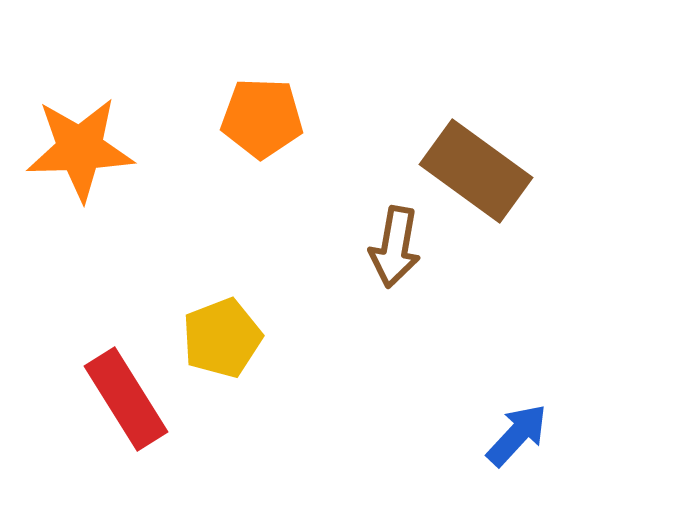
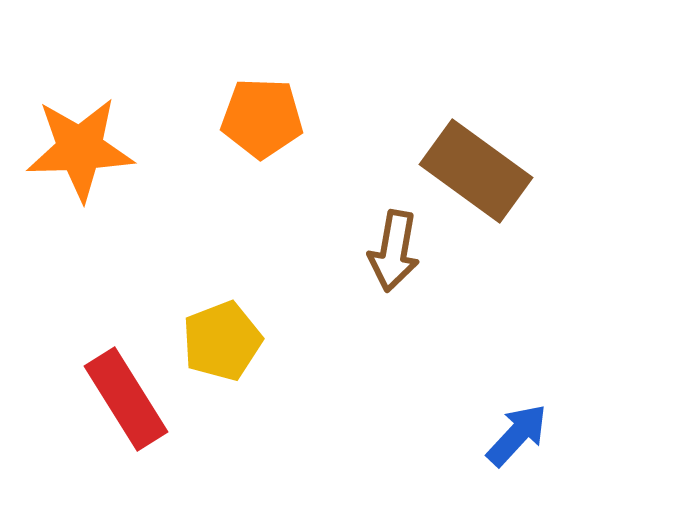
brown arrow: moved 1 px left, 4 px down
yellow pentagon: moved 3 px down
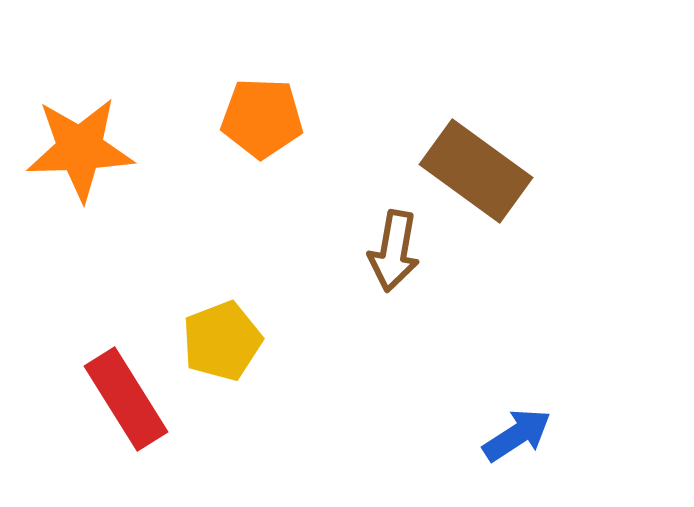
blue arrow: rotated 14 degrees clockwise
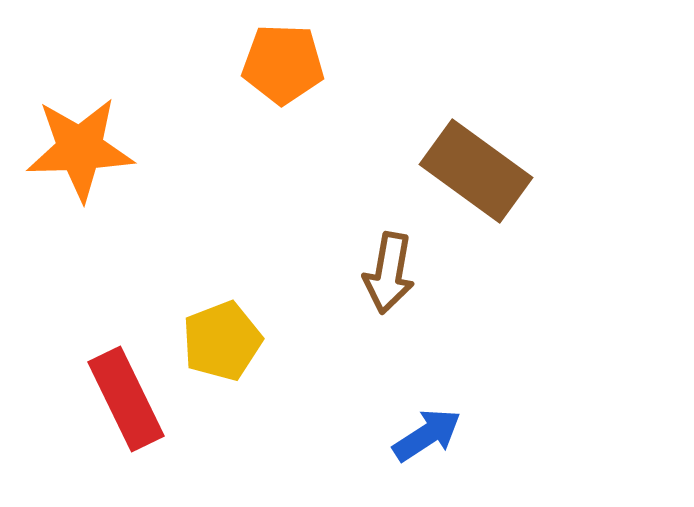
orange pentagon: moved 21 px right, 54 px up
brown arrow: moved 5 px left, 22 px down
red rectangle: rotated 6 degrees clockwise
blue arrow: moved 90 px left
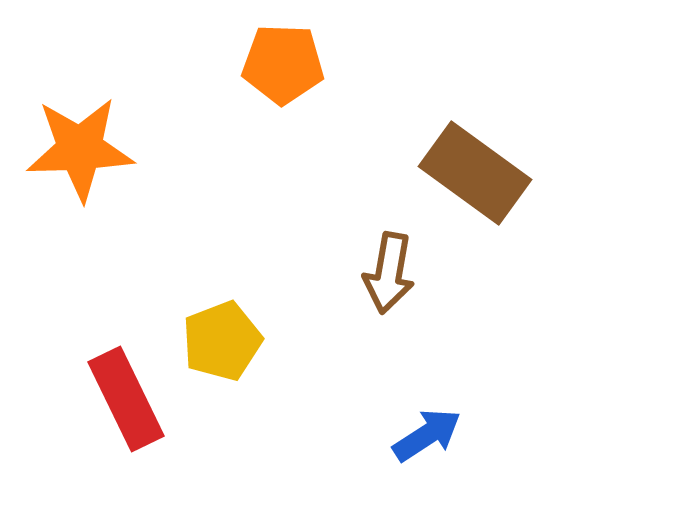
brown rectangle: moved 1 px left, 2 px down
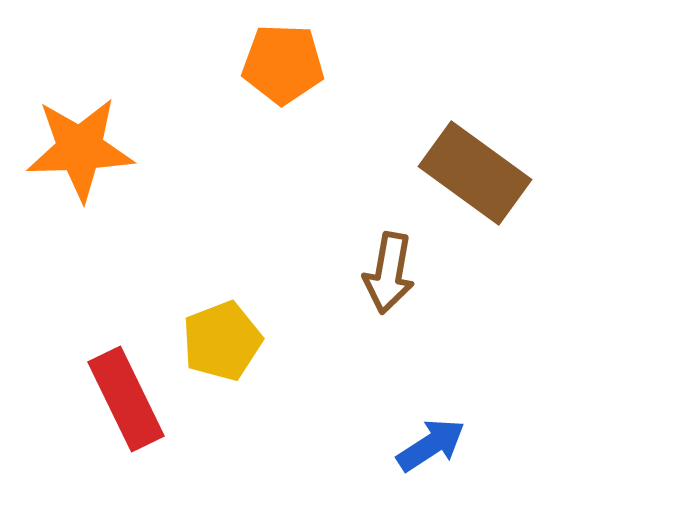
blue arrow: moved 4 px right, 10 px down
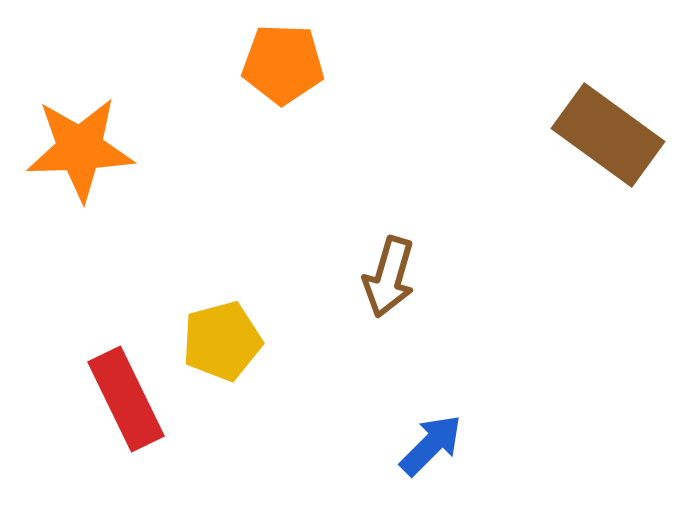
brown rectangle: moved 133 px right, 38 px up
brown arrow: moved 4 px down; rotated 6 degrees clockwise
yellow pentagon: rotated 6 degrees clockwise
blue arrow: rotated 12 degrees counterclockwise
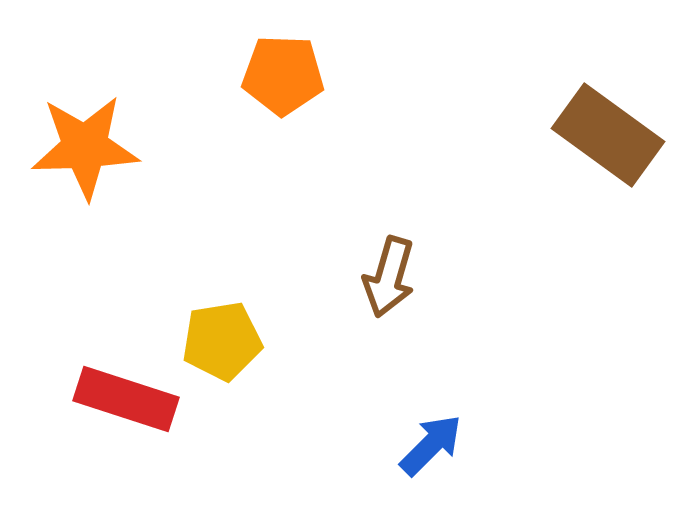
orange pentagon: moved 11 px down
orange star: moved 5 px right, 2 px up
yellow pentagon: rotated 6 degrees clockwise
red rectangle: rotated 46 degrees counterclockwise
